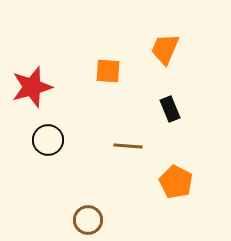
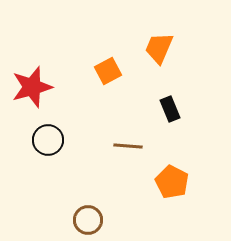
orange trapezoid: moved 6 px left, 1 px up
orange square: rotated 32 degrees counterclockwise
orange pentagon: moved 4 px left
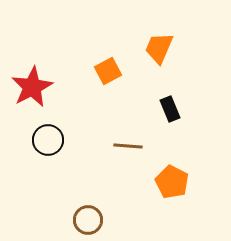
red star: rotated 12 degrees counterclockwise
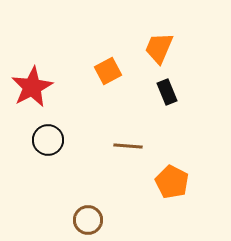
black rectangle: moved 3 px left, 17 px up
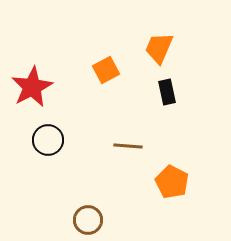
orange square: moved 2 px left, 1 px up
black rectangle: rotated 10 degrees clockwise
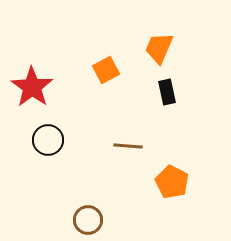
red star: rotated 9 degrees counterclockwise
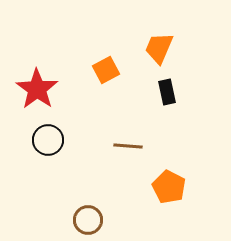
red star: moved 5 px right, 2 px down
orange pentagon: moved 3 px left, 5 px down
